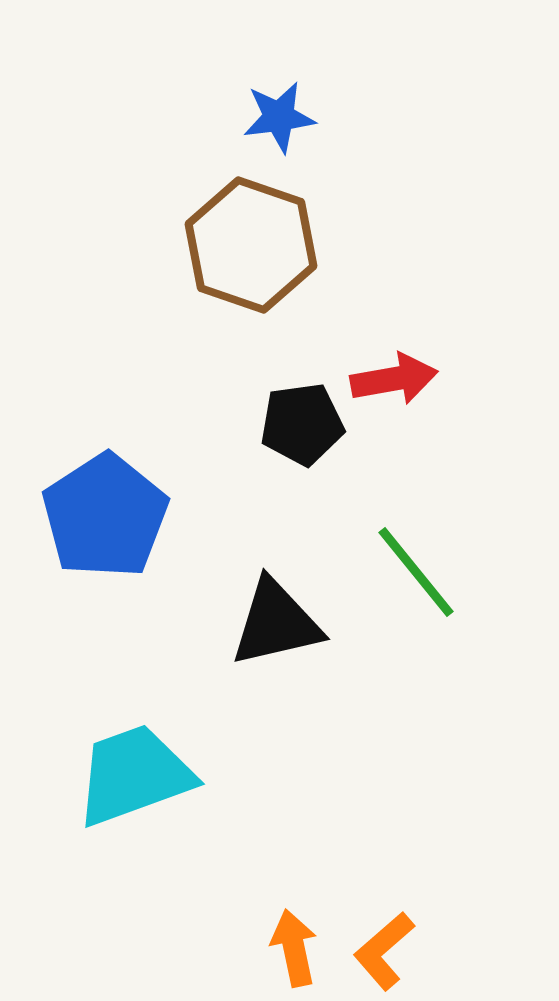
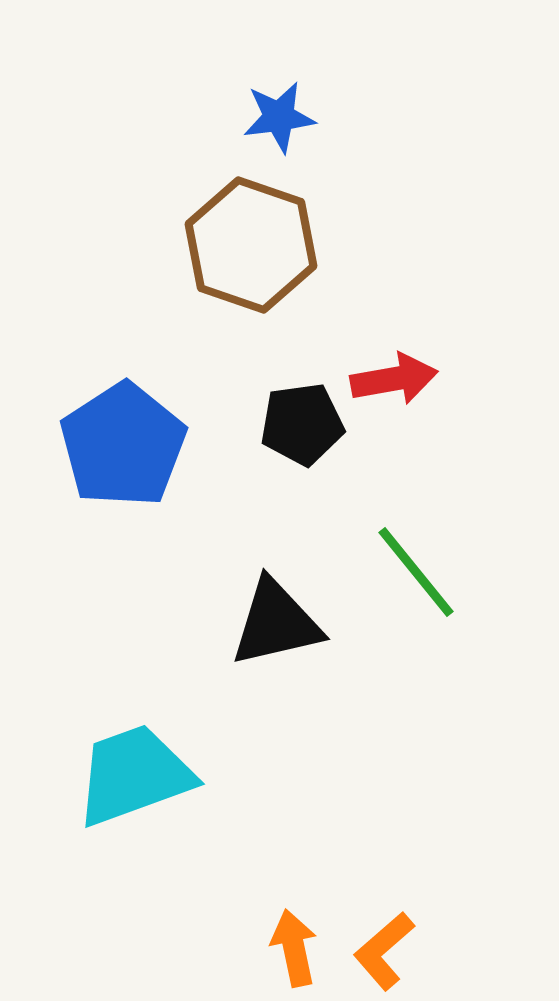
blue pentagon: moved 18 px right, 71 px up
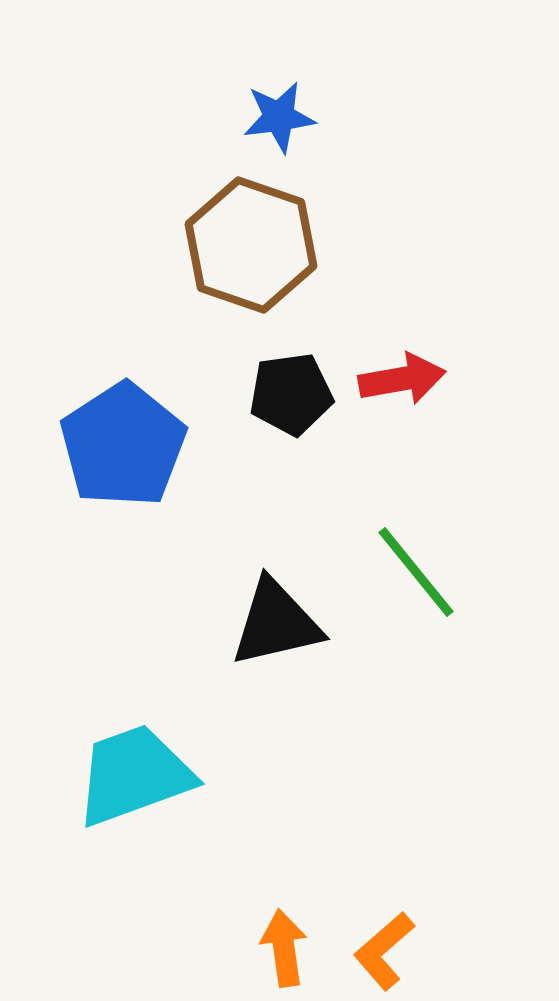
red arrow: moved 8 px right
black pentagon: moved 11 px left, 30 px up
orange arrow: moved 10 px left; rotated 4 degrees clockwise
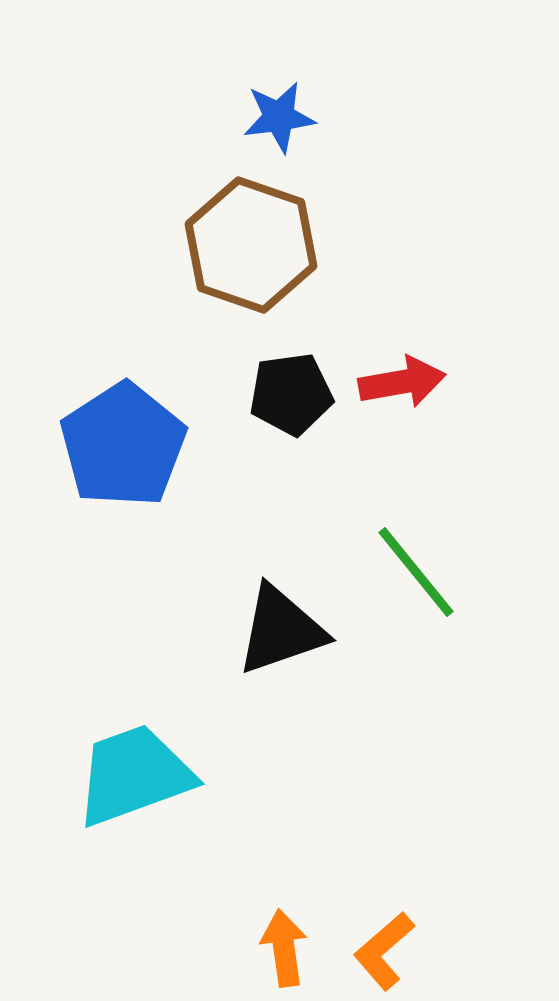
red arrow: moved 3 px down
black triangle: moved 5 px right, 7 px down; rotated 6 degrees counterclockwise
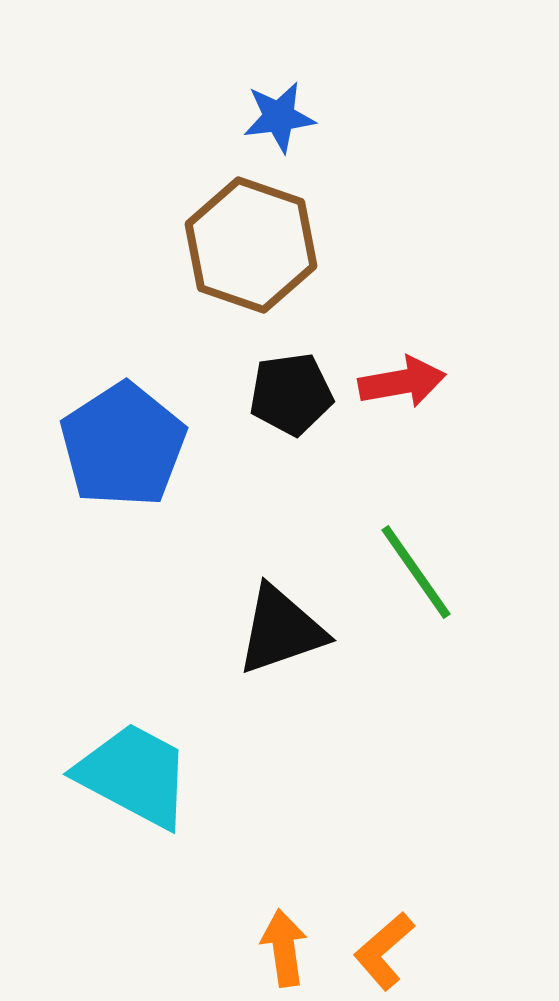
green line: rotated 4 degrees clockwise
cyan trapezoid: rotated 48 degrees clockwise
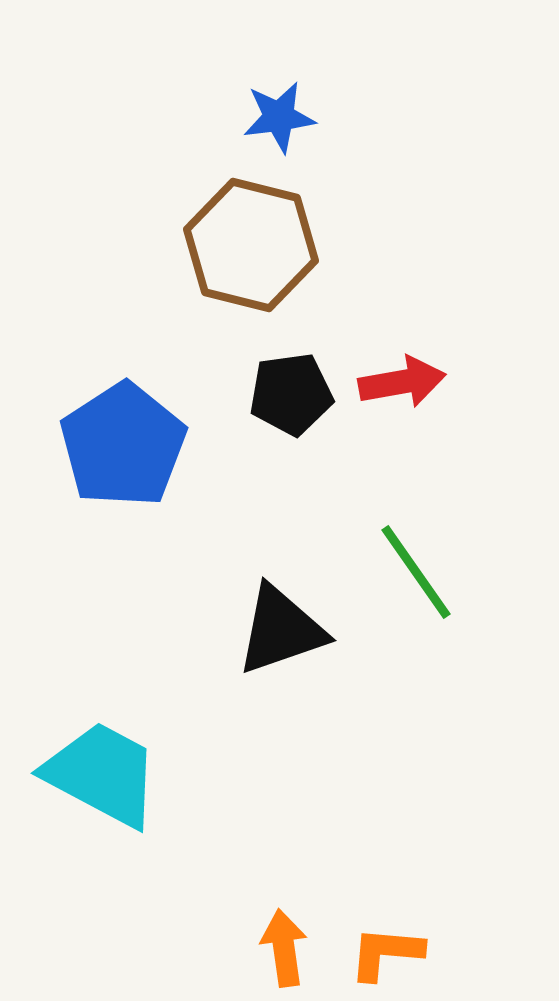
brown hexagon: rotated 5 degrees counterclockwise
cyan trapezoid: moved 32 px left, 1 px up
orange L-shape: moved 2 px right, 2 px down; rotated 46 degrees clockwise
